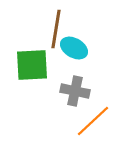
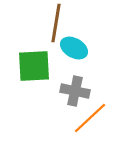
brown line: moved 6 px up
green square: moved 2 px right, 1 px down
orange line: moved 3 px left, 3 px up
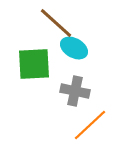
brown line: rotated 57 degrees counterclockwise
green square: moved 2 px up
orange line: moved 7 px down
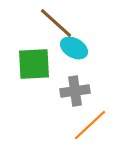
gray cross: rotated 20 degrees counterclockwise
